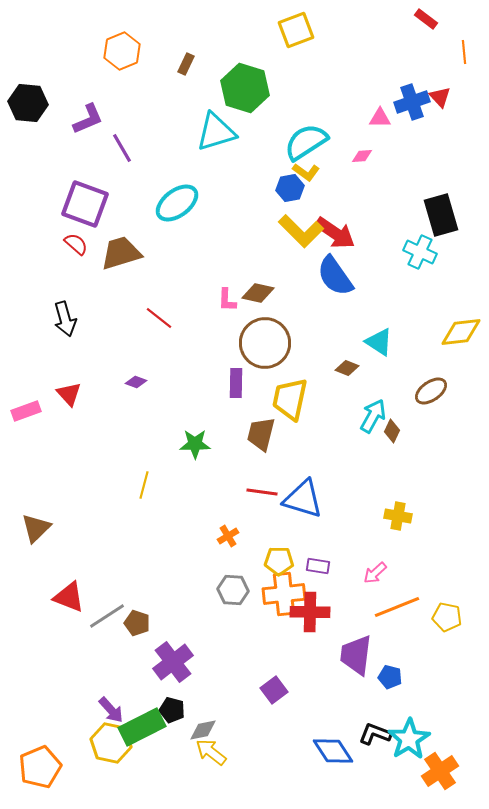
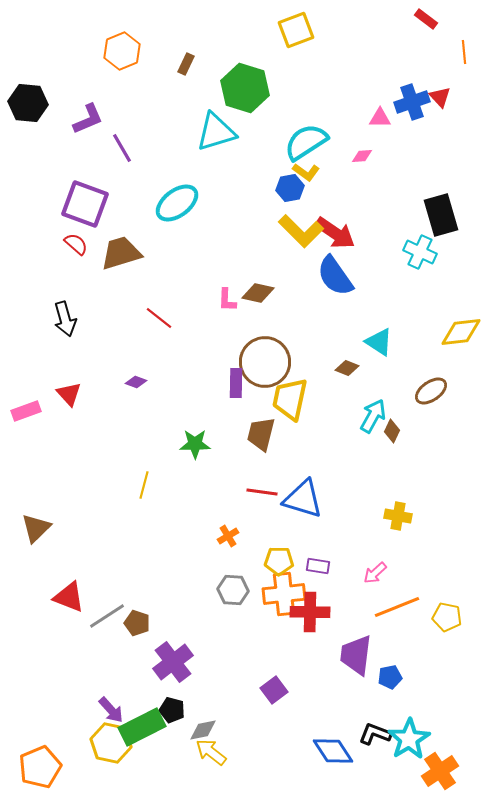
brown circle at (265, 343): moved 19 px down
blue pentagon at (390, 677): rotated 25 degrees counterclockwise
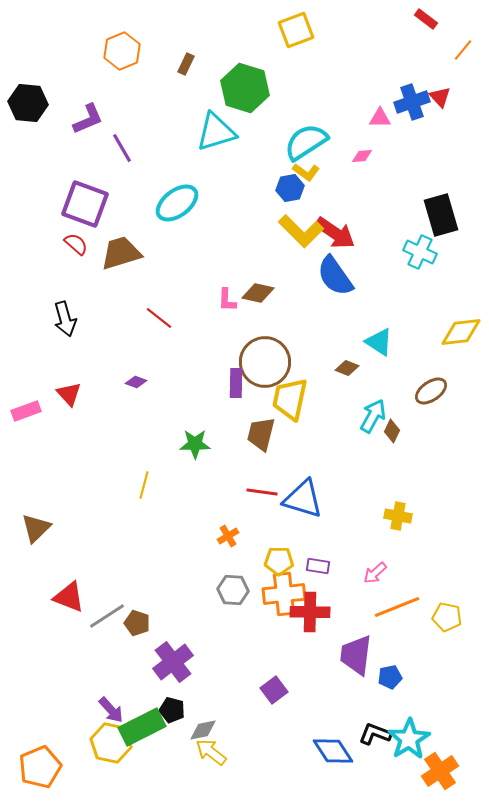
orange line at (464, 52): moved 1 px left, 2 px up; rotated 45 degrees clockwise
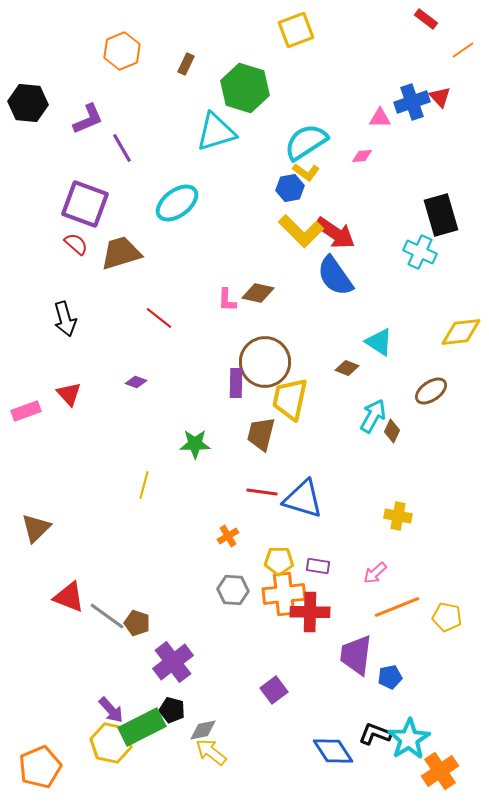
orange line at (463, 50): rotated 15 degrees clockwise
gray line at (107, 616): rotated 69 degrees clockwise
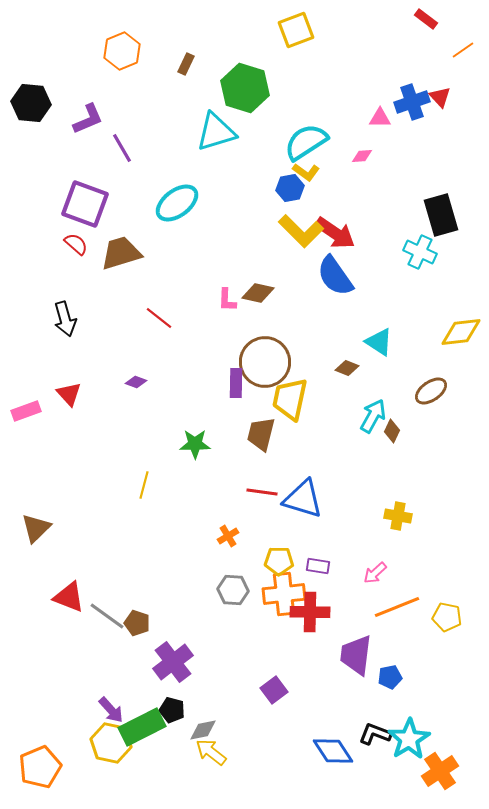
black hexagon at (28, 103): moved 3 px right
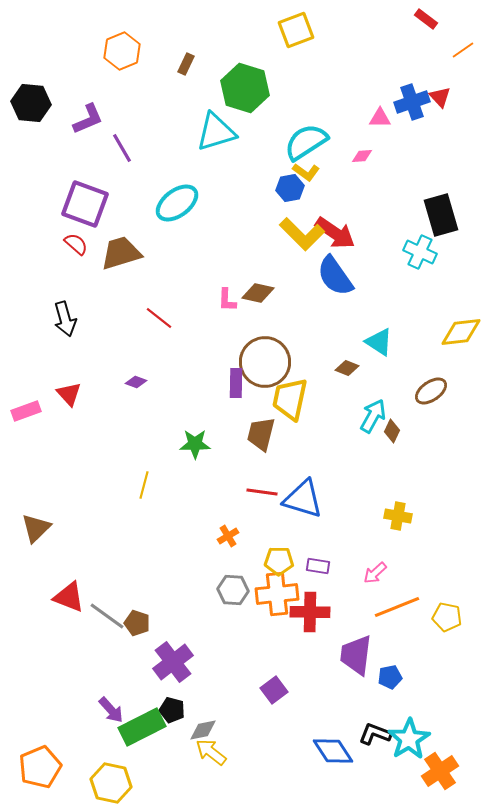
yellow L-shape at (301, 231): moved 1 px right, 3 px down
orange cross at (284, 594): moved 7 px left
yellow hexagon at (111, 743): moved 40 px down
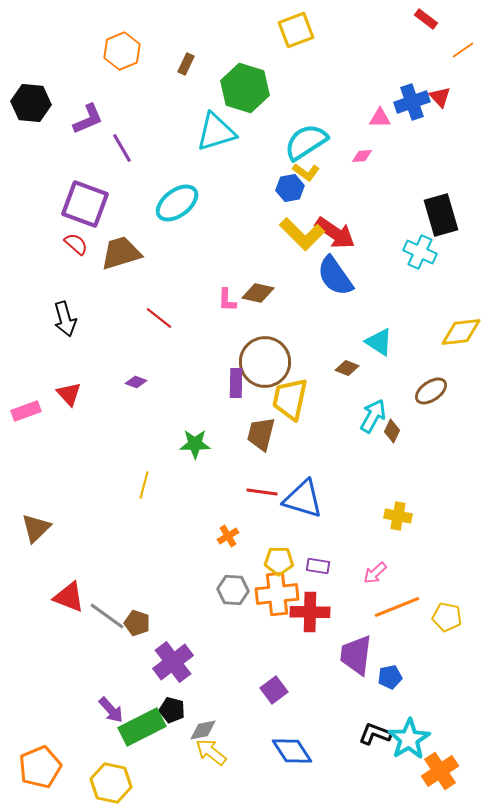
blue diamond at (333, 751): moved 41 px left
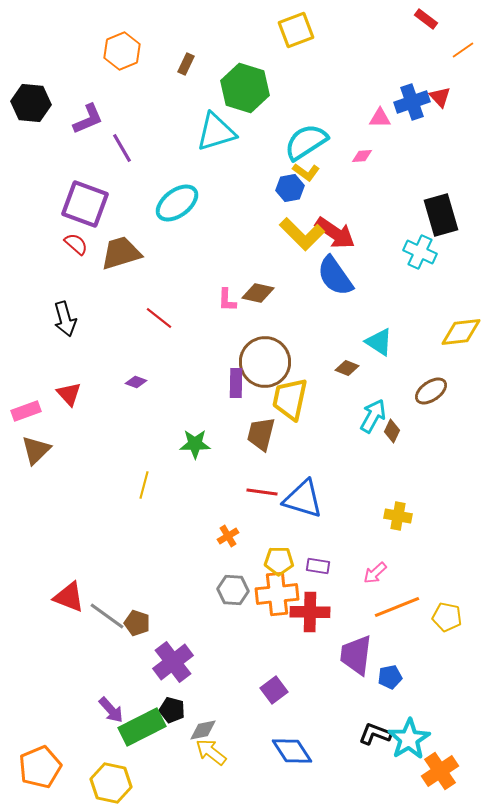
brown triangle at (36, 528): moved 78 px up
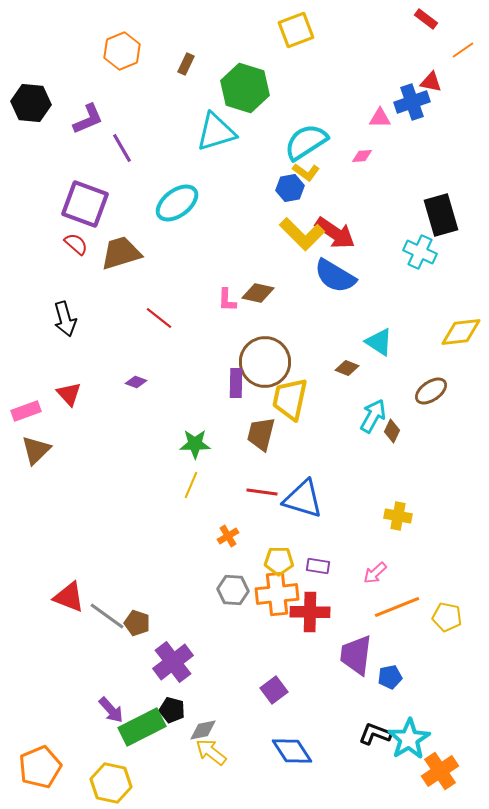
red triangle at (440, 97): moved 9 px left, 15 px up; rotated 35 degrees counterclockwise
blue semicircle at (335, 276): rotated 24 degrees counterclockwise
yellow line at (144, 485): moved 47 px right; rotated 8 degrees clockwise
